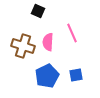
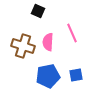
blue pentagon: moved 1 px right; rotated 15 degrees clockwise
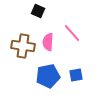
pink line: rotated 18 degrees counterclockwise
brown cross: rotated 10 degrees counterclockwise
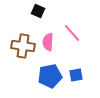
blue pentagon: moved 2 px right
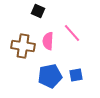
pink semicircle: moved 1 px up
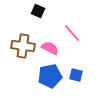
pink semicircle: moved 2 px right, 7 px down; rotated 114 degrees clockwise
blue square: rotated 24 degrees clockwise
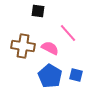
black square: rotated 16 degrees counterclockwise
pink line: moved 4 px left
blue pentagon: rotated 30 degrees counterclockwise
